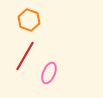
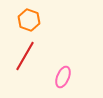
pink ellipse: moved 14 px right, 4 px down
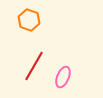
red line: moved 9 px right, 10 px down
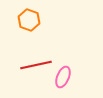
red line: moved 2 px right, 1 px up; rotated 48 degrees clockwise
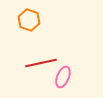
red line: moved 5 px right, 2 px up
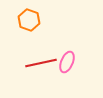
pink ellipse: moved 4 px right, 15 px up
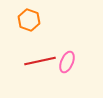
red line: moved 1 px left, 2 px up
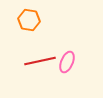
orange hexagon: rotated 10 degrees counterclockwise
